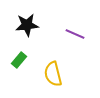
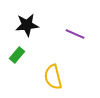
green rectangle: moved 2 px left, 5 px up
yellow semicircle: moved 3 px down
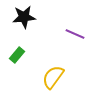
black star: moved 3 px left, 8 px up
yellow semicircle: rotated 50 degrees clockwise
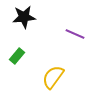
green rectangle: moved 1 px down
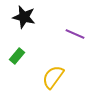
black star: rotated 20 degrees clockwise
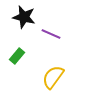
purple line: moved 24 px left
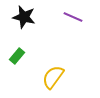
purple line: moved 22 px right, 17 px up
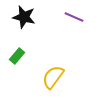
purple line: moved 1 px right
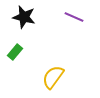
green rectangle: moved 2 px left, 4 px up
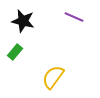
black star: moved 1 px left, 4 px down
